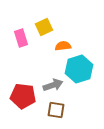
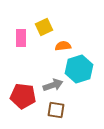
pink rectangle: rotated 18 degrees clockwise
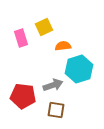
pink rectangle: rotated 18 degrees counterclockwise
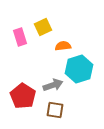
yellow square: moved 1 px left
pink rectangle: moved 1 px left, 1 px up
red pentagon: rotated 25 degrees clockwise
brown square: moved 1 px left
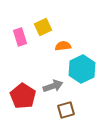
cyan hexagon: moved 3 px right; rotated 8 degrees counterclockwise
gray arrow: moved 1 px down
brown square: moved 11 px right; rotated 24 degrees counterclockwise
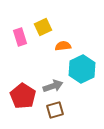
brown square: moved 11 px left
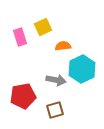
gray arrow: moved 3 px right, 6 px up; rotated 30 degrees clockwise
red pentagon: rotated 30 degrees clockwise
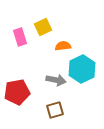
red pentagon: moved 6 px left, 4 px up
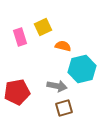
orange semicircle: rotated 21 degrees clockwise
cyan hexagon: rotated 12 degrees clockwise
gray arrow: moved 1 px right, 6 px down
brown square: moved 9 px right, 2 px up
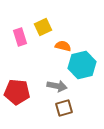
cyan hexagon: moved 4 px up
red pentagon: rotated 15 degrees clockwise
